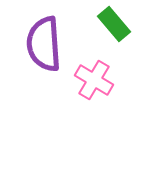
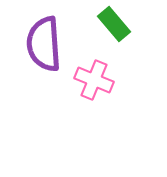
pink cross: rotated 9 degrees counterclockwise
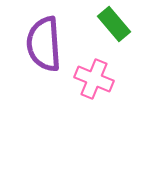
pink cross: moved 1 px up
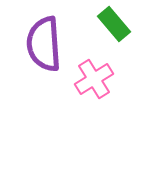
pink cross: rotated 36 degrees clockwise
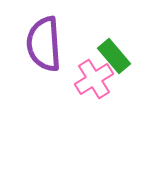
green rectangle: moved 32 px down
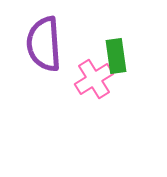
green rectangle: moved 2 px right; rotated 32 degrees clockwise
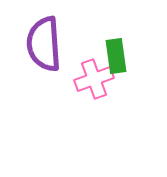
pink cross: rotated 12 degrees clockwise
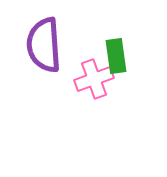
purple semicircle: moved 1 px down
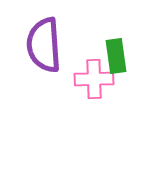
pink cross: rotated 18 degrees clockwise
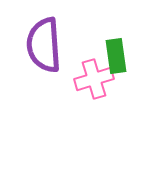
pink cross: rotated 15 degrees counterclockwise
